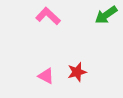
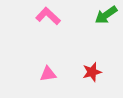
red star: moved 15 px right
pink triangle: moved 2 px right, 2 px up; rotated 36 degrees counterclockwise
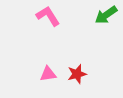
pink L-shape: rotated 15 degrees clockwise
red star: moved 15 px left, 2 px down
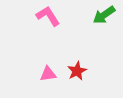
green arrow: moved 2 px left
red star: moved 3 px up; rotated 12 degrees counterclockwise
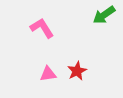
pink L-shape: moved 6 px left, 12 px down
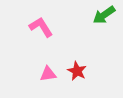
pink L-shape: moved 1 px left, 1 px up
red star: rotated 18 degrees counterclockwise
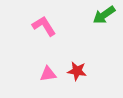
pink L-shape: moved 3 px right, 1 px up
red star: rotated 18 degrees counterclockwise
